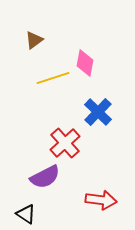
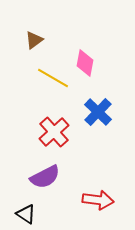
yellow line: rotated 48 degrees clockwise
red cross: moved 11 px left, 11 px up
red arrow: moved 3 px left
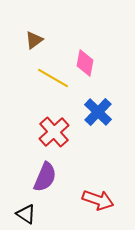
purple semicircle: rotated 40 degrees counterclockwise
red arrow: rotated 12 degrees clockwise
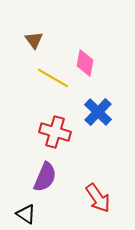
brown triangle: rotated 30 degrees counterclockwise
red cross: moved 1 px right; rotated 32 degrees counterclockwise
red arrow: moved 2 px up; rotated 36 degrees clockwise
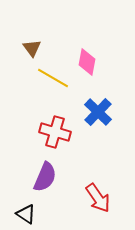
brown triangle: moved 2 px left, 8 px down
pink diamond: moved 2 px right, 1 px up
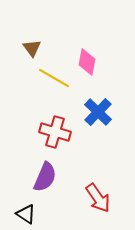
yellow line: moved 1 px right
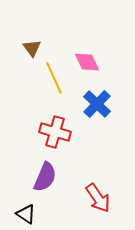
pink diamond: rotated 36 degrees counterclockwise
yellow line: rotated 36 degrees clockwise
blue cross: moved 1 px left, 8 px up
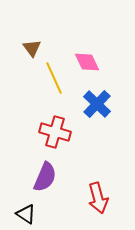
red arrow: rotated 20 degrees clockwise
